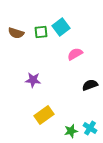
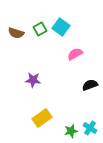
cyan square: rotated 18 degrees counterclockwise
green square: moved 1 px left, 3 px up; rotated 24 degrees counterclockwise
yellow rectangle: moved 2 px left, 3 px down
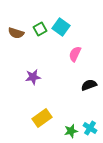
pink semicircle: rotated 35 degrees counterclockwise
purple star: moved 3 px up; rotated 14 degrees counterclockwise
black semicircle: moved 1 px left
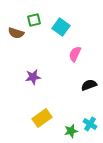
green square: moved 6 px left, 9 px up; rotated 16 degrees clockwise
cyan cross: moved 4 px up
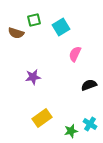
cyan square: rotated 24 degrees clockwise
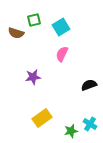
pink semicircle: moved 13 px left
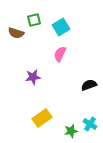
pink semicircle: moved 2 px left
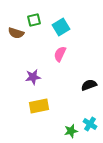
yellow rectangle: moved 3 px left, 12 px up; rotated 24 degrees clockwise
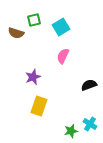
pink semicircle: moved 3 px right, 2 px down
purple star: rotated 14 degrees counterclockwise
yellow rectangle: rotated 60 degrees counterclockwise
